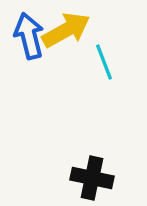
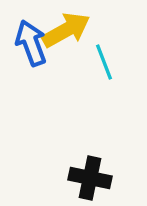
blue arrow: moved 2 px right, 7 px down; rotated 6 degrees counterclockwise
black cross: moved 2 px left
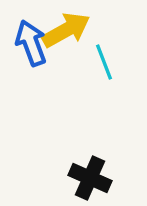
black cross: rotated 12 degrees clockwise
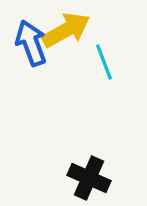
black cross: moved 1 px left
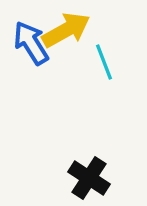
blue arrow: rotated 12 degrees counterclockwise
black cross: rotated 9 degrees clockwise
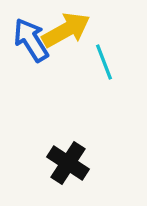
blue arrow: moved 3 px up
black cross: moved 21 px left, 15 px up
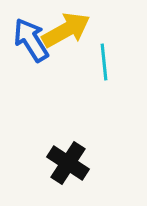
cyan line: rotated 15 degrees clockwise
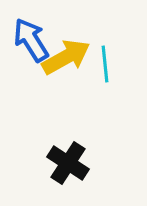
yellow arrow: moved 27 px down
cyan line: moved 1 px right, 2 px down
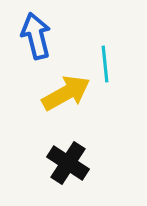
blue arrow: moved 5 px right, 4 px up; rotated 18 degrees clockwise
yellow arrow: moved 36 px down
